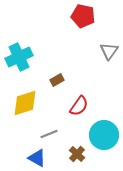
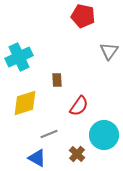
brown rectangle: rotated 64 degrees counterclockwise
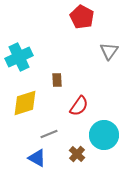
red pentagon: moved 1 px left, 1 px down; rotated 15 degrees clockwise
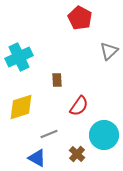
red pentagon: moved 2 px left, 1 px down
gray triangle: rotated 12 degrees clockwise
yellow diamond: moved 4 px left, 4 px down
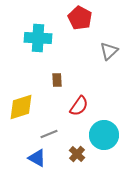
cyan cross: moved 19 px right, 19 px up; rotated 28 degrees clockwise
